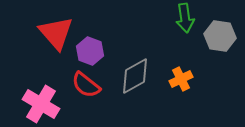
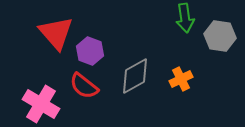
red semicircle: moved 2 px left, 1 px down
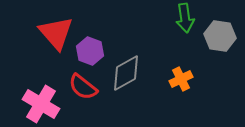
gray diamond: moved 9 px left, 3 px up
red semicircle: moved 1 px left, 1 px down
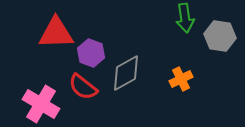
red triangle: rotated 51 degrees counterclockwise
purple hexagon: moved 1 px right, 2 px down
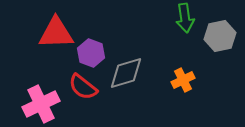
gray hexagon: rotated 20 degrees counterclockwise
gray diamond: rotated 12 degrees clockwise
orange cross: moved 2 px right, 1 px down
pink cross: rotated 33 degrees clockwise
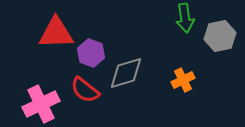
red semicircle: moved 2 px right, 3 px down
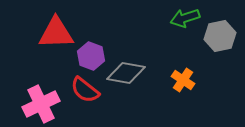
green arrow: rotated 80 degrees clockwise
purple hexagon: moved 3 px down
gray diamond: rotated 27 degrees clockwise
orange cross: rotated 30 degrees counterclockwise
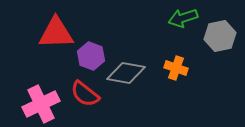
green arrow: moved 2 px left
orange cross: moved 7 px left, 12 px up; rotated 15 degrees counterclockwise
red semicircle: moved 4 px down
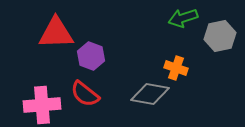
gray diamond: moved 24 px right, 21 px down
pink cross: moved 1 px right, 1 px down; rotated 21 degrees clockwise
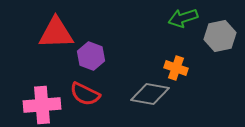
red semicircle: rotated 12 degrees counterclockwise
